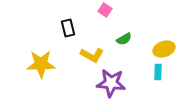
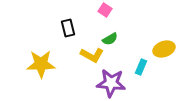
green semicircle: moved 14 px left
cyan rectangle: moved 17 px left, 5 px up; rotated 21 degrees clockwise
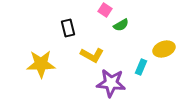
green semicircle: moved 11 px right, 14 px up
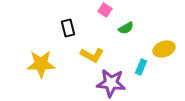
green semicircle: moved 5 px right, 3 px down
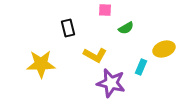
pink square: rotated 32 degrees counterclockwise
yellow L-shape: moved 3 px right
purple star: rotated 8 degrees clockwise
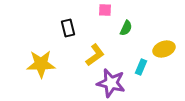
green semicircle: rotated 35 degrees counterclockwise
yellow L-shape: rotated 65 degrees counterclockwise
